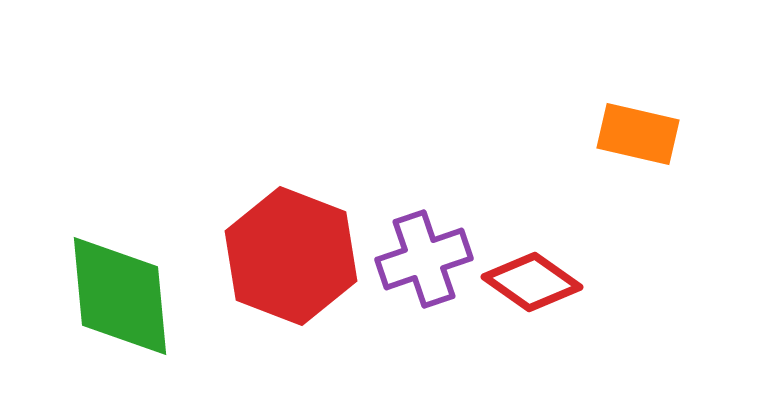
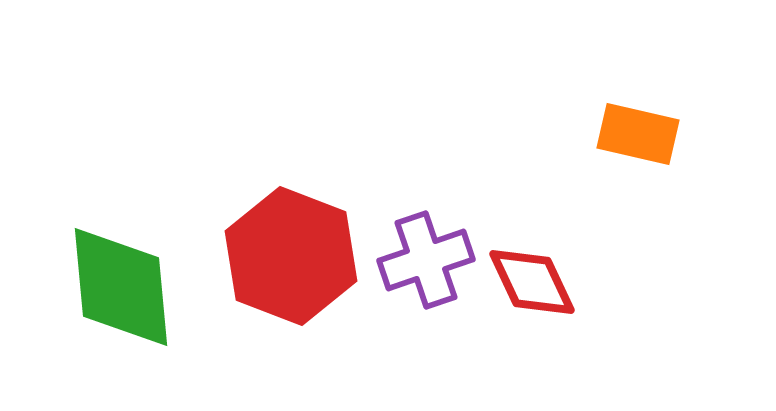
purple cross: moved 2 px right, 1 px down
red diamond: rotated 30 degrees clockwise
green diamond: moved 1 px right, 9 px up
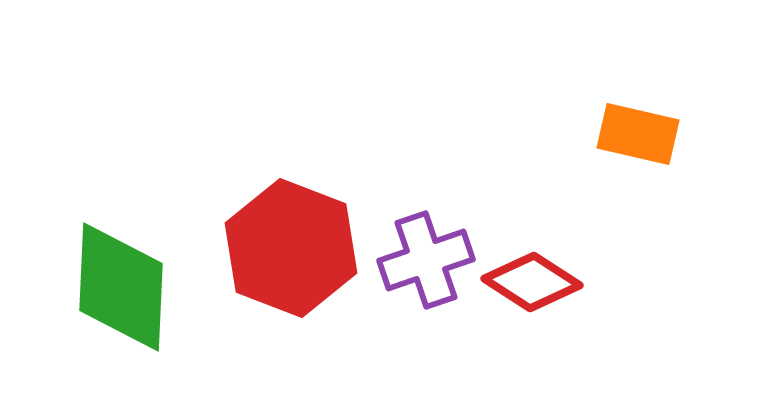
red hexagon: moved 8 px up
red diamond: rotated 32 degrees counterclockwise
green diamond: rotated 8 degrees clockwise
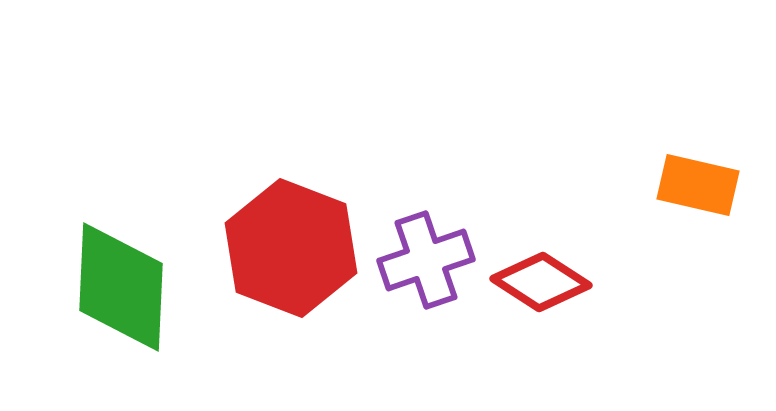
orange rectangle: moved 60 px right, 51 px down
red diamond: moved 9 px right
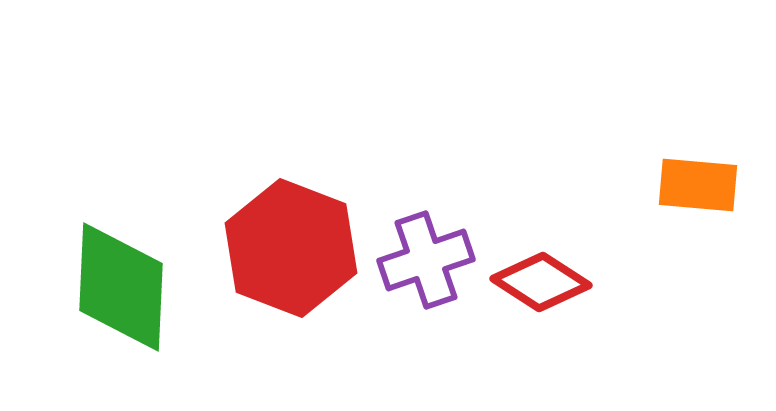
orange rectangle: rotated 8 degrees counterclockwise
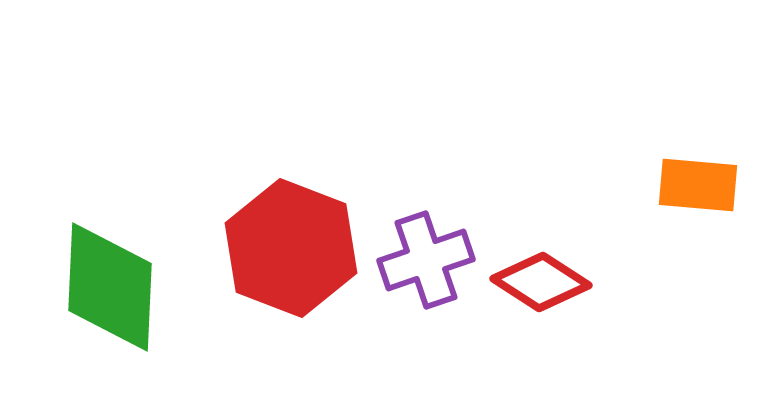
green diamond: moved 11 px left
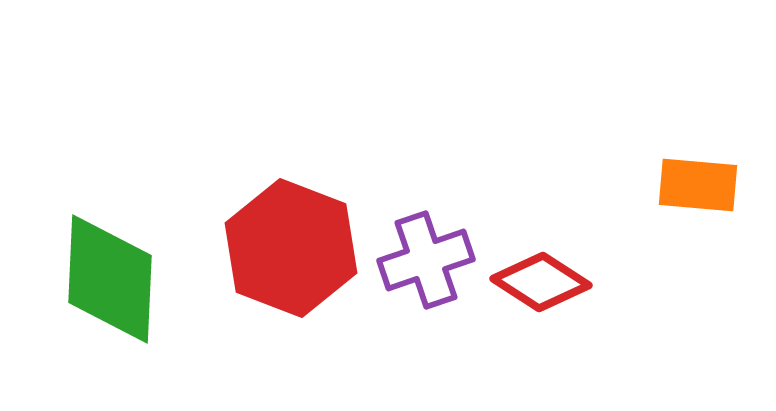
green diamond: moved 8 px up
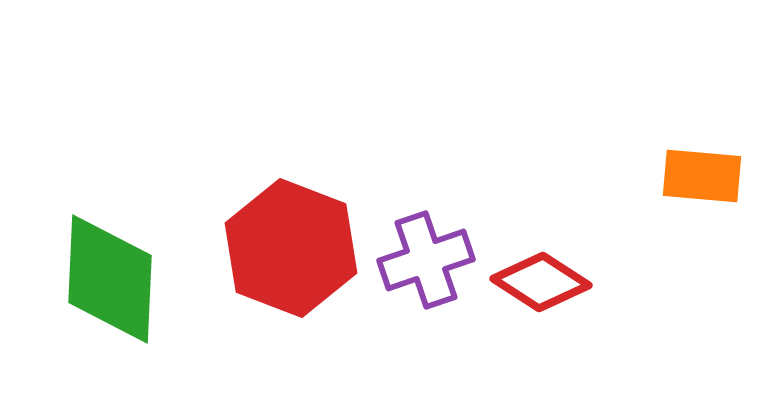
orange rectangle: moved 4 px right, 9 px up
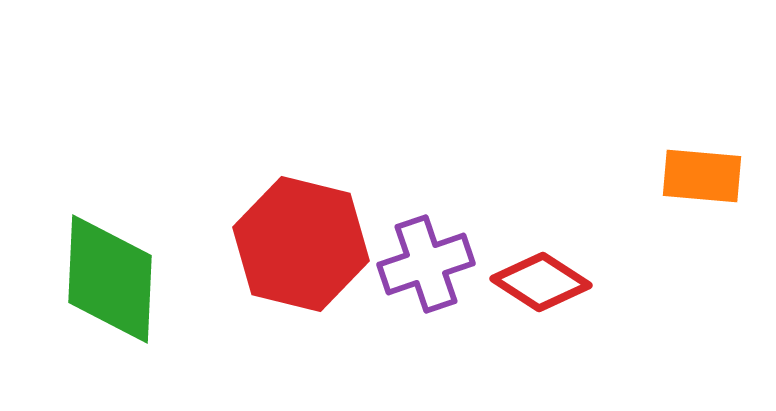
red hexagon: moved 10 px right, 4 px up; rotated 7 degrees counterclockwise
purple cross: moved 4 px down
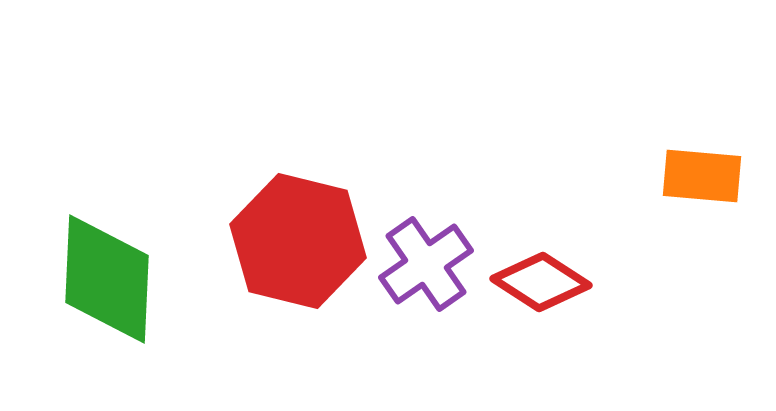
red hexagon: moved 3 px left, 3 px up
purple cross: rotated 16 degrees counterclockwise
green diamond: moved 3 px left
